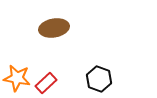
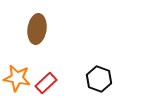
brown ellipse: moved 17 px left, 1 px down; rotated 72 degrees counterclockwise
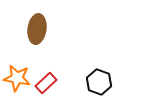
black hexagon: moved 3 px down
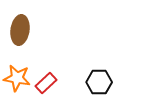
brown ellipse: moved 17 px left, 1 px down
black hexagon: rotated 20 degrees counterclockwise
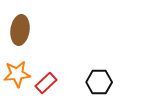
orange star: moved 4 px up; rotated 16 degrees counterclockwise
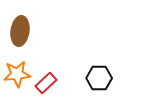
brown ellipse: moved 1 px down
black hexagon: moved 4 px up
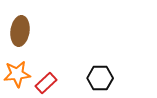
black hexagon: moved 1 px right
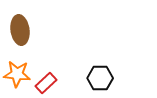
brown ellipse: moved 1 px up; rotated 16 degrees counterclockwise
orange star: rotated 12 degrees clockwise
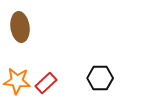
brown ellipse: moved 3 px up
orange star: moved 7 px down
